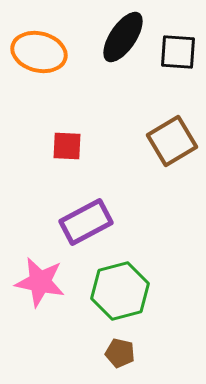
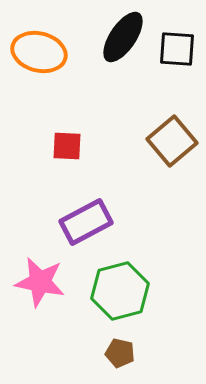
black square: moved 1 px left, 3 px up
brown square: rotated 9 degrees counterclockwise
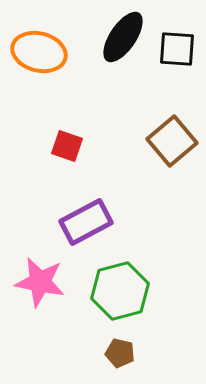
red square: rotated 16 degrees clockwise
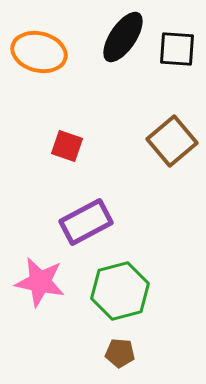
brown pentagon: rotated 8 degrees counterclockwise
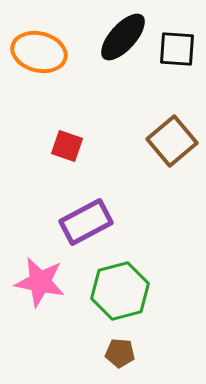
black ellipse: rotated 8 degrees clockwise
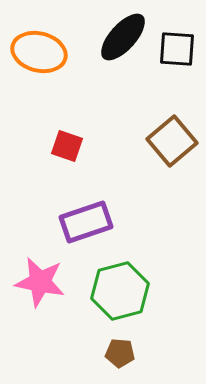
purple rectangle: rotated 9 degrees clockwise
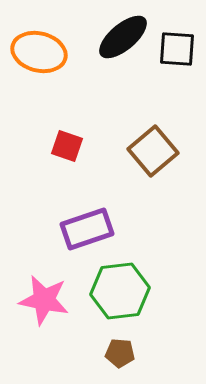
black ellipse: rotated 8 degrees clockwise
brown square: moved 19 px left, 10 px down
purple rectangle: moved 1 px right, 7 px down
pink star: moved 4 px right, 18 px down
green hexagon: rotated 8 degrees clockwise
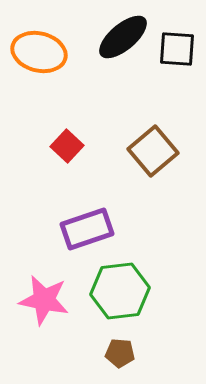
red square: rotated 24 degrees clockwise
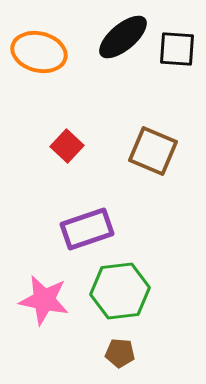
brown square: rotated 27 degrees counterclockwise
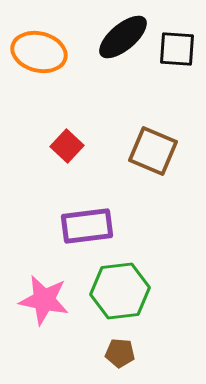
purple rectangle: moved 3 px up; rotated 12 degrees clockwise
